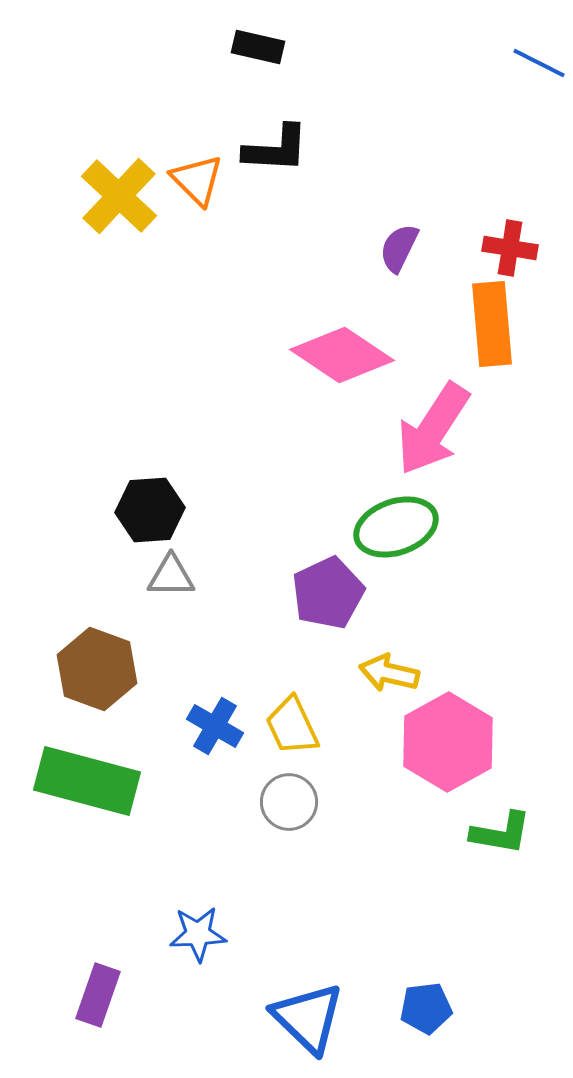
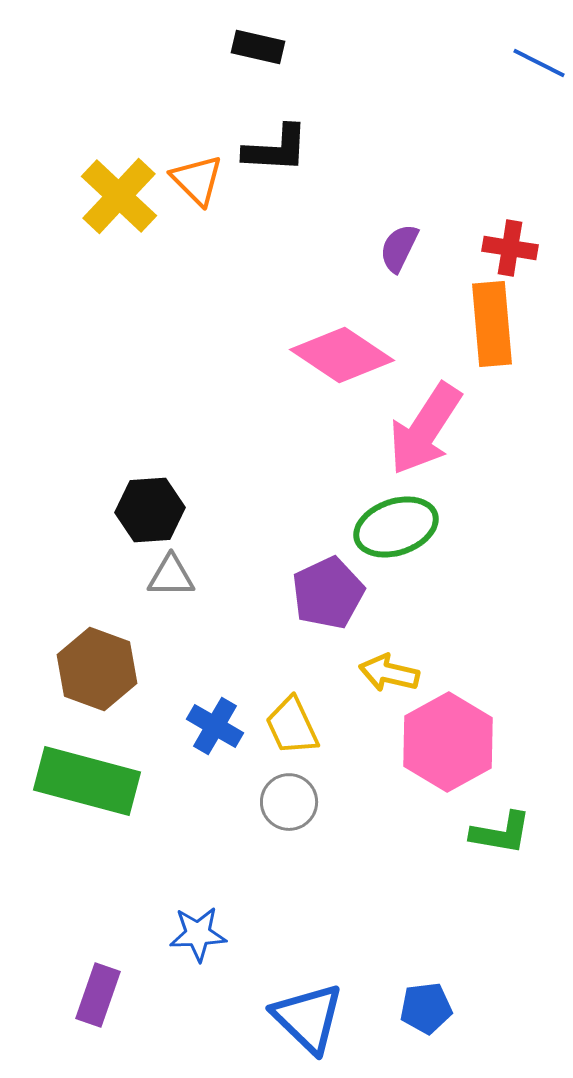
pink arrow: moved 8 px left
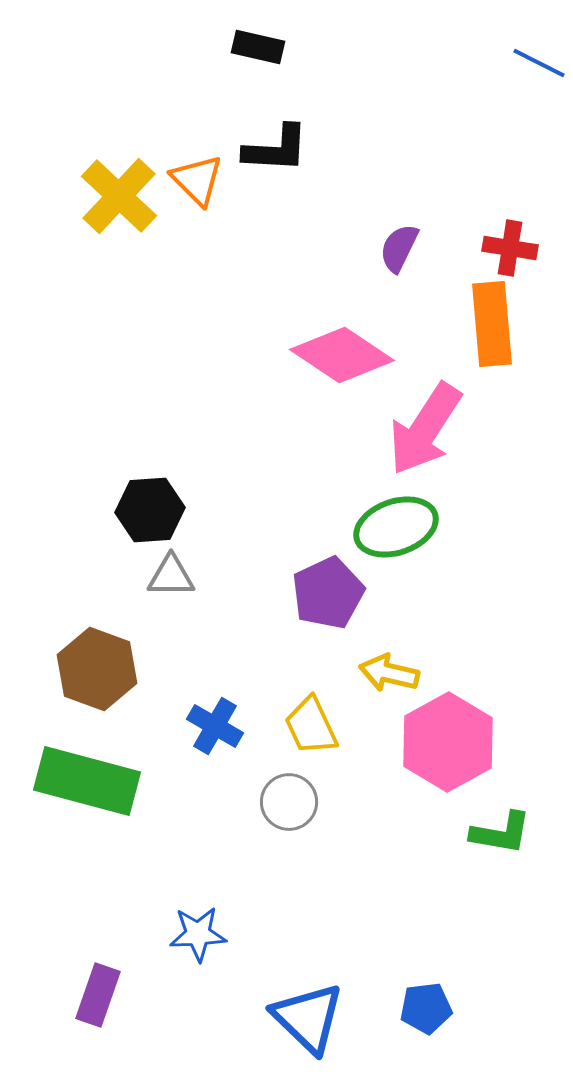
yellow trapezoid: moved 19 px right
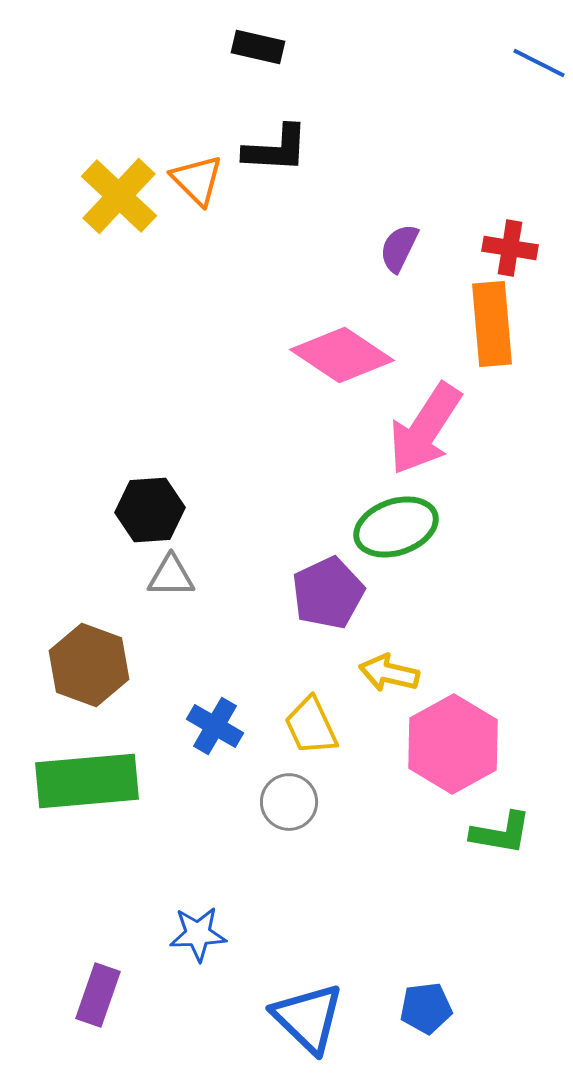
brown hexagon: moved 8 px left, 4 px up
pink hexagon: moved 5 px right, 2 px down
green rectangle: rotated 20 degrees counterclockwise
